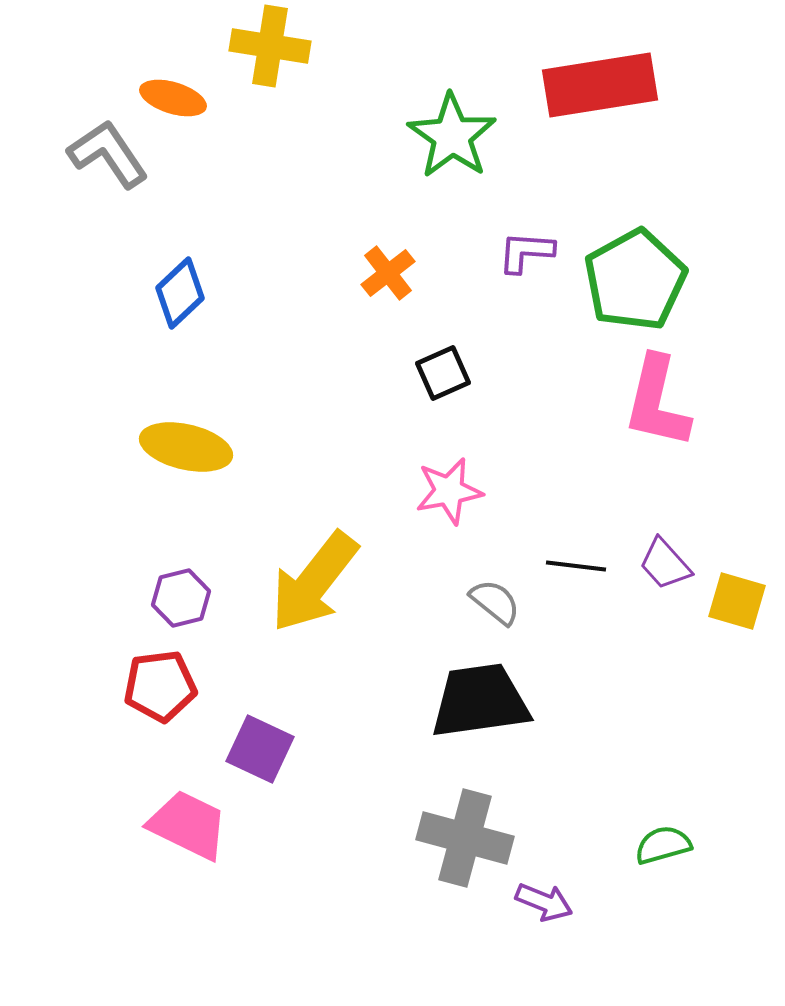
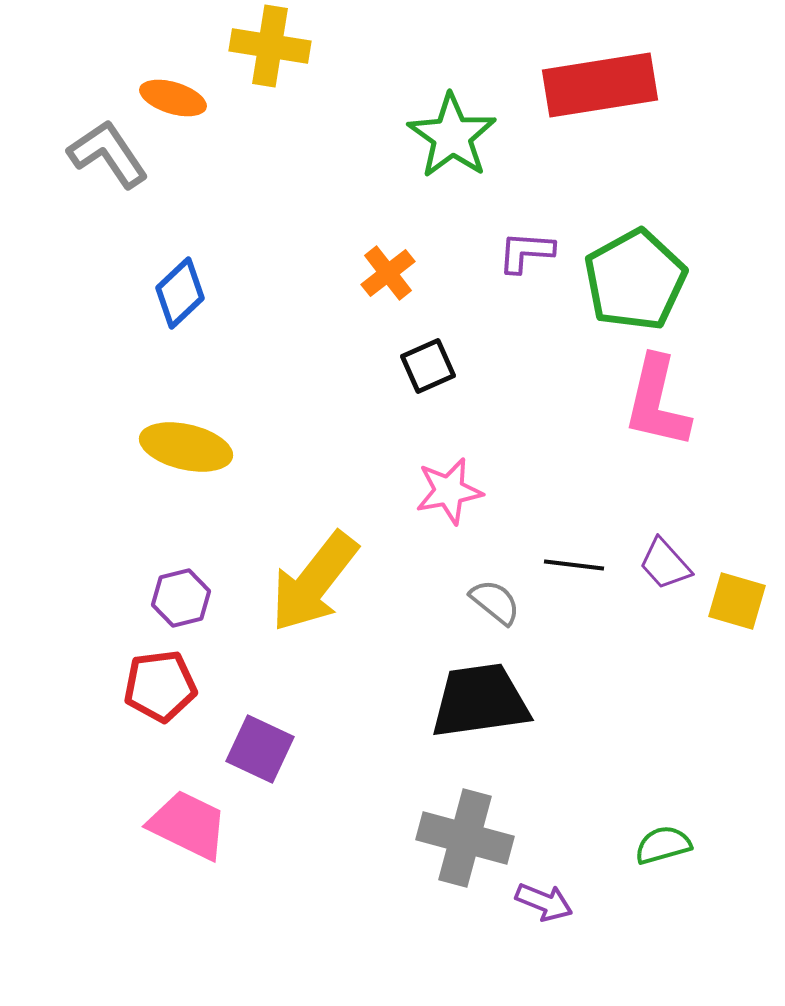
black square: moved 15 px left, 7 px up
black line: moved 2 px left, 1 px up
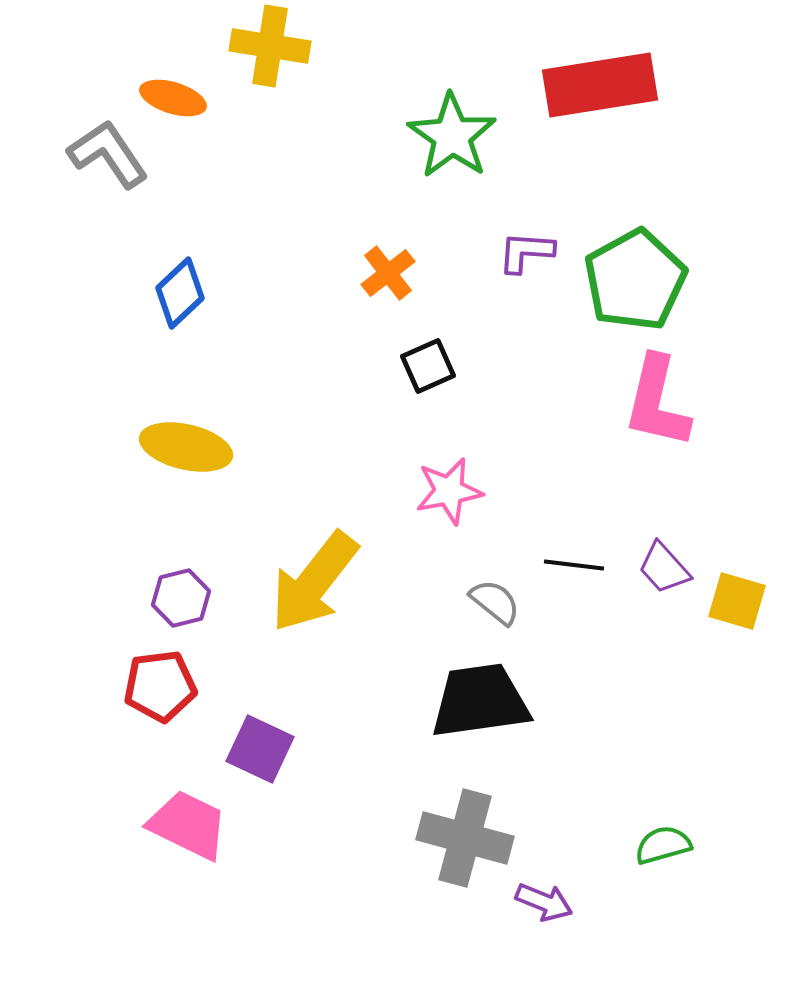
purple trapezoid: moved 1 px left, 4 px down
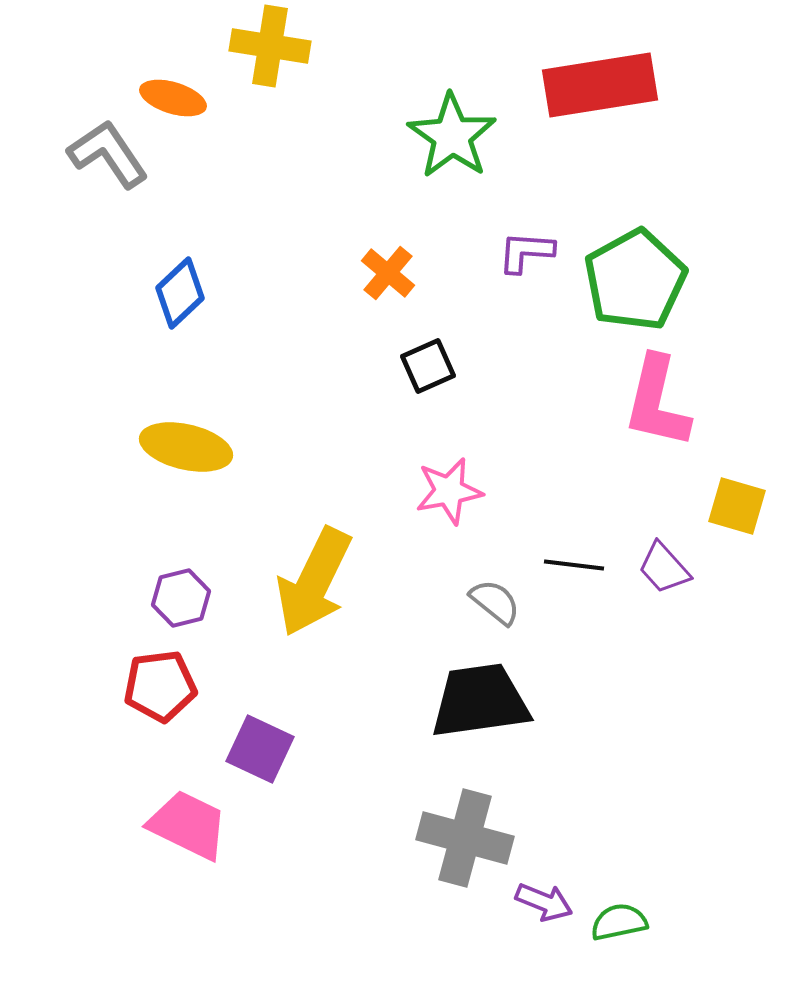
orange cross: rotated 12 degrees counterclockwise
yellow arrow: rotated 12 degrees counterclockwise
yellow square: moved 95 px up
green semicircle: moved 44 px left, 77 px down; rotated 4 degrees clockwise
